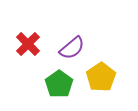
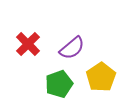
green pentagon: rotated 16 degrees clockwise
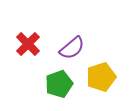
yellow pentagon: rotated 16 degrees clockwise
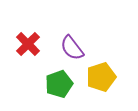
purple semicircle: rotated 92 degrees clockwise
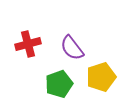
red cross: rotated 30 degrees clockwise
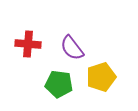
red cross: rotated 20 degrees clockwise
green pentagon: rotated 28 degrees clockwise
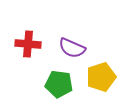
purple semicircle: rotated 28 degrees counterclockwise
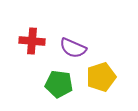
red cross: moved 4 px right, 3 px up
purple semicircle: moved 1 px right
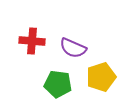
green pentagon: moved 1 px left
